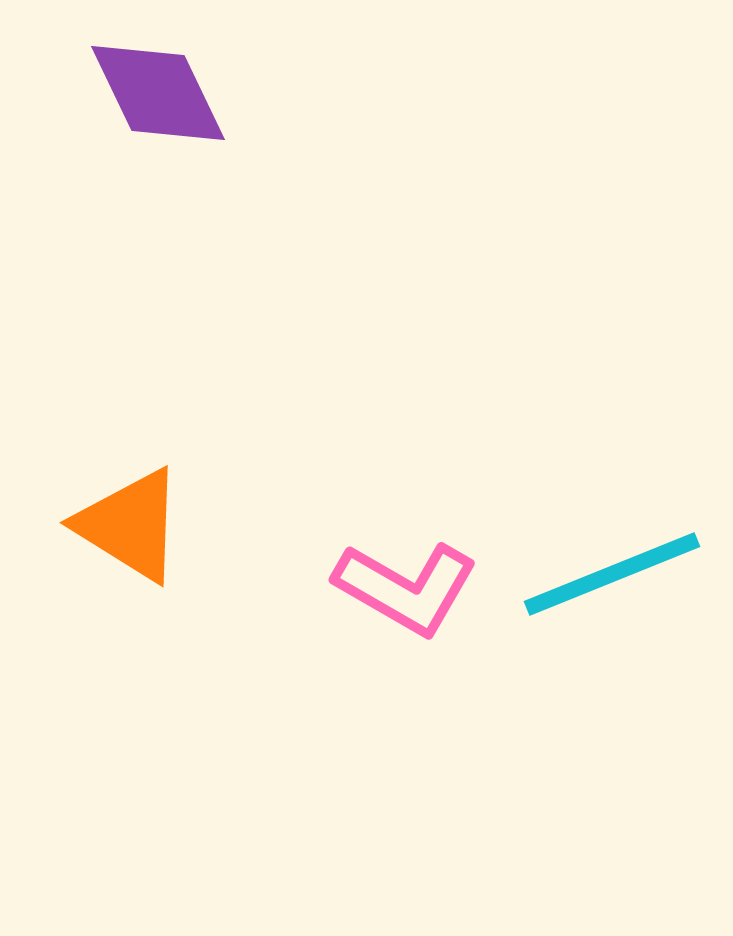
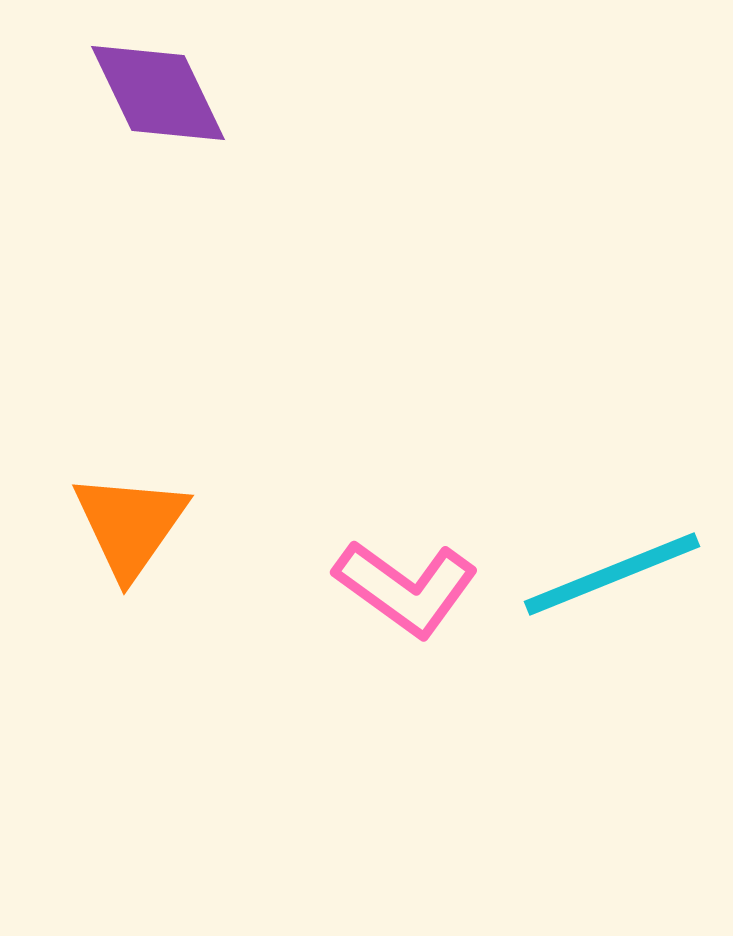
orange triangle: rotated 33 degrees clockwise
pink L-shape: rotated 6 degrees clockwise
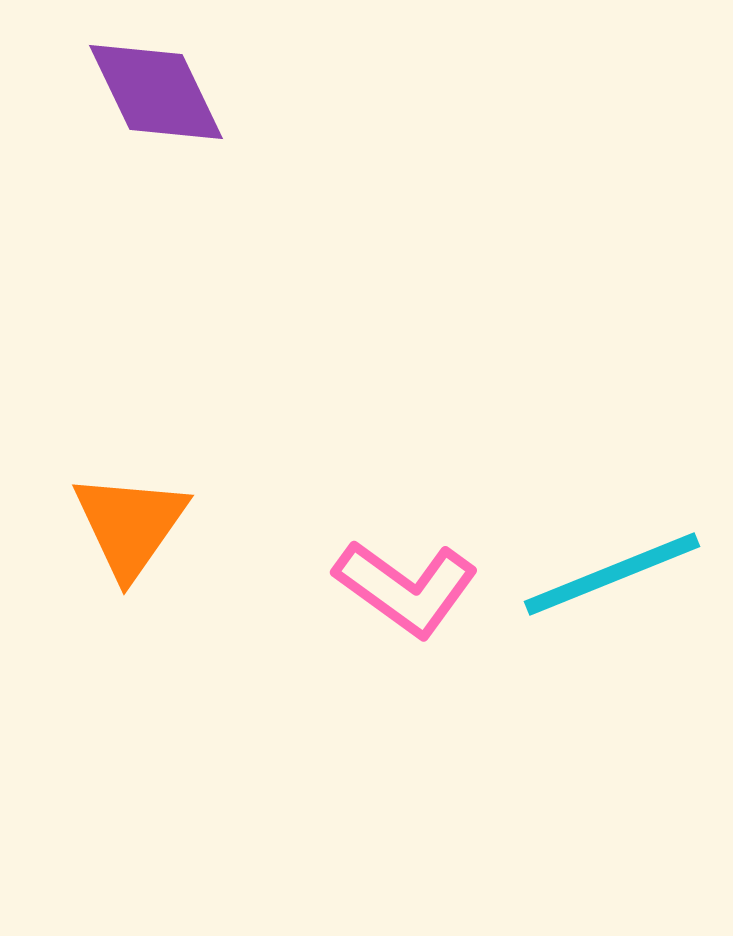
purple diamond: moved 2 px left, 1 px up
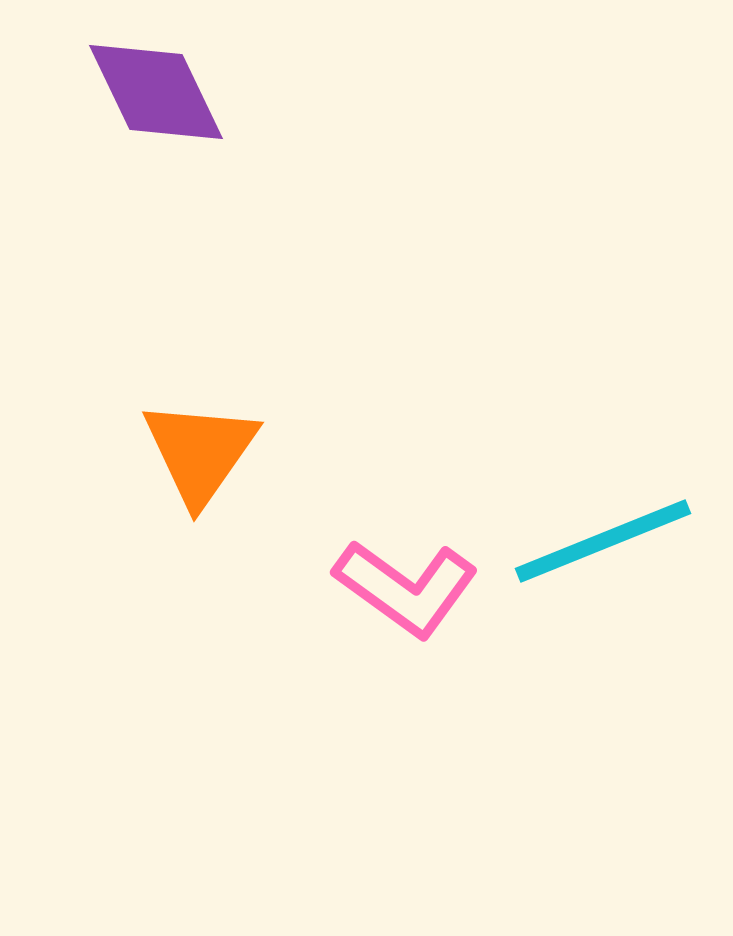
orange triangle: moved 70 px right, 73 px up
cyan line: moved 9 px left, 33 px up
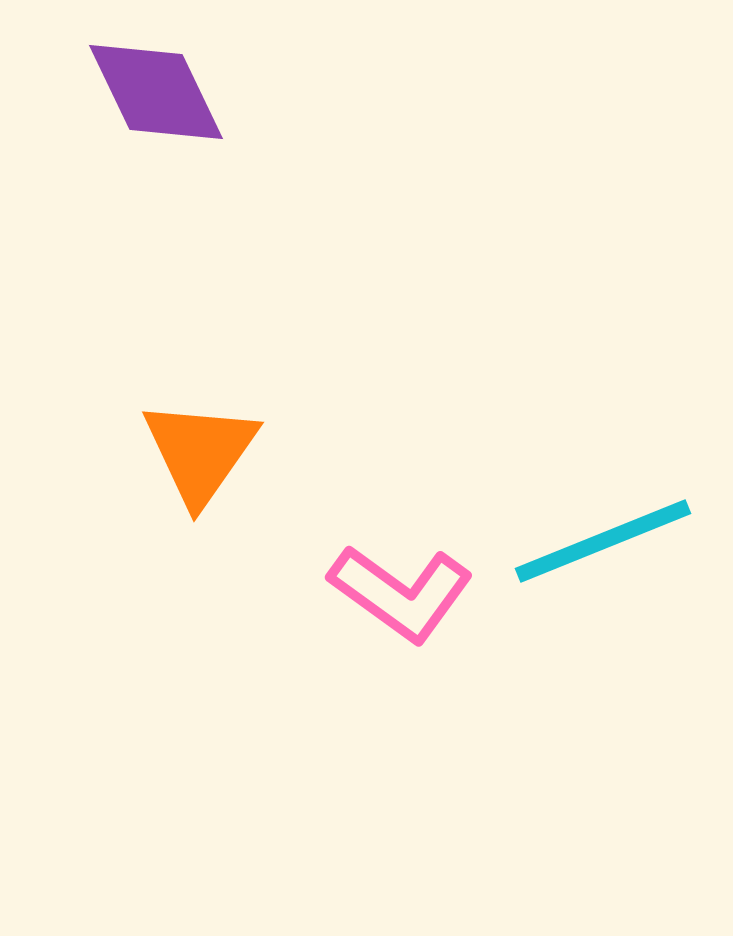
pink L-shape: moved 5 px left, 5 px down
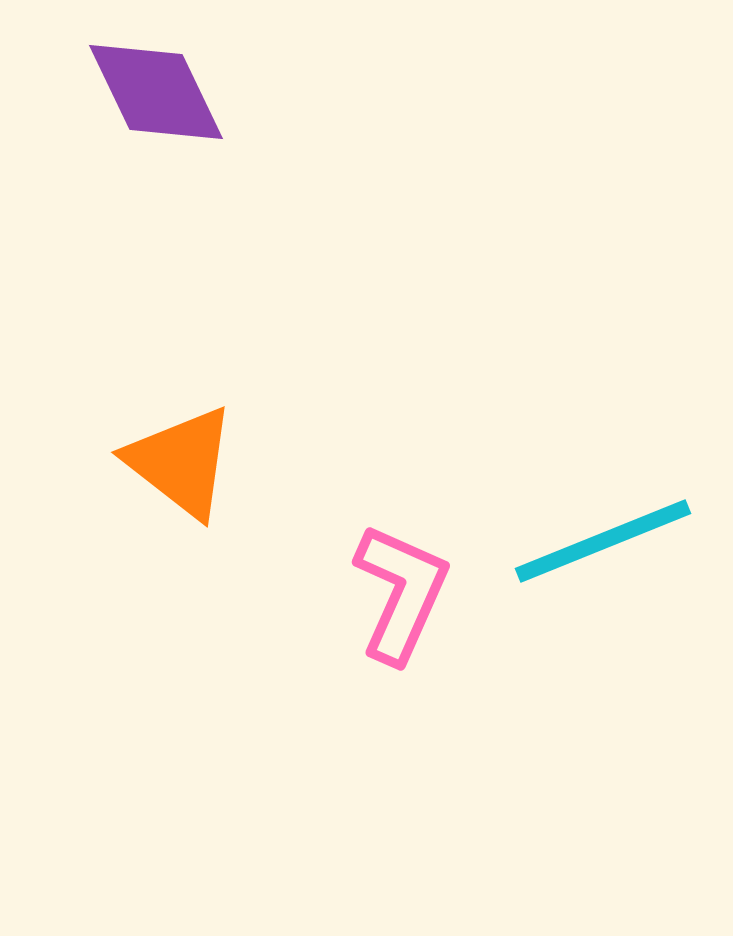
orange triangle: moved 19 px left, 10 px down; rotated 27 degrees counterclockwise
pink L-shape: rotated 102 degrees counterclockwise
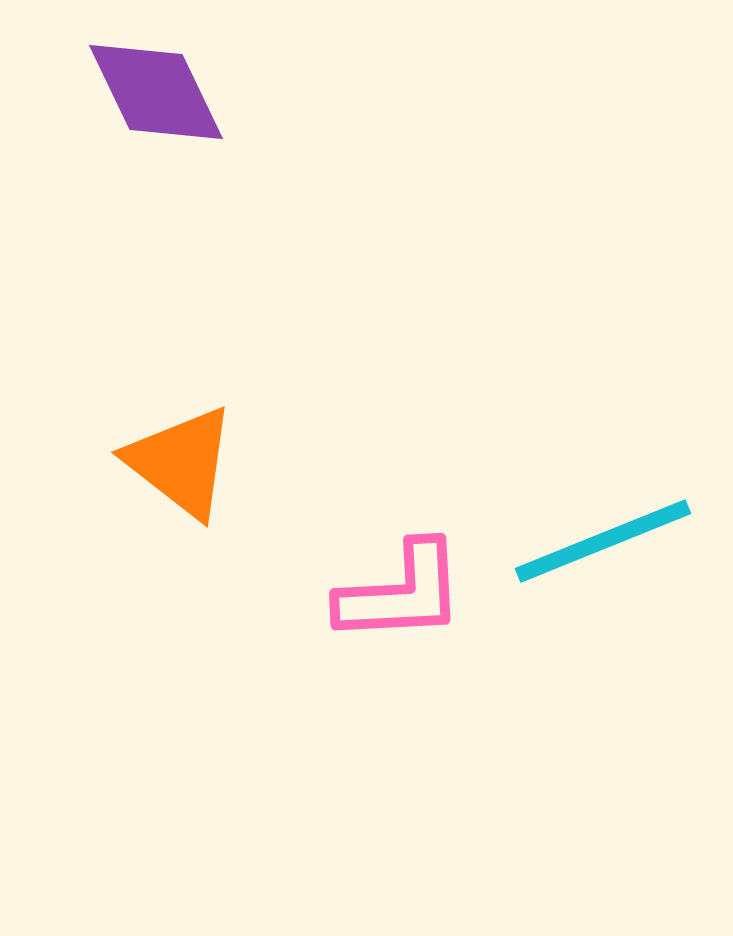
pink L-shape: rotated 63 degrees clockwise
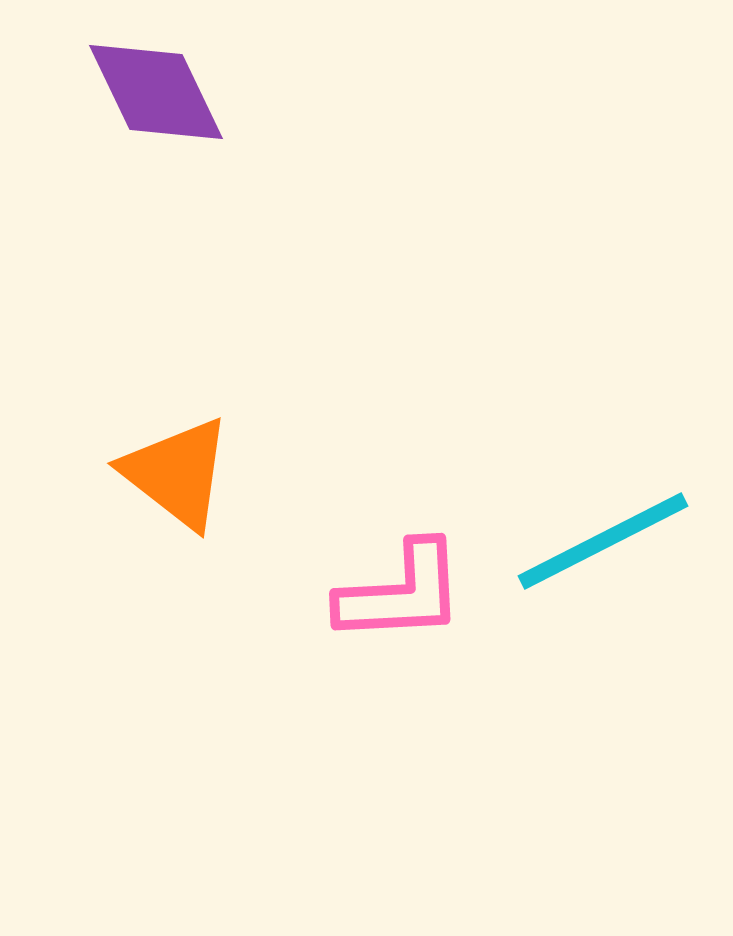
orange triangle: moved 4 px left, 11 px down
cyan line: rotated 5 degrees counterclockwise
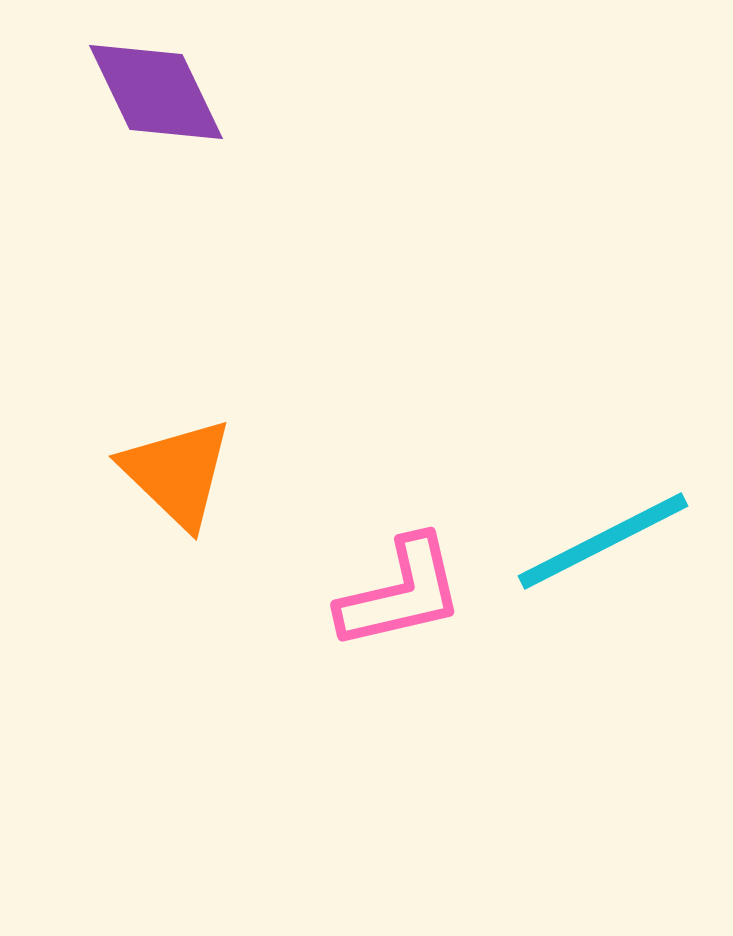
orange triangle: rotated 6 degrees clockwise
pink L-shape: rotated 10 degrees counterclockwise
